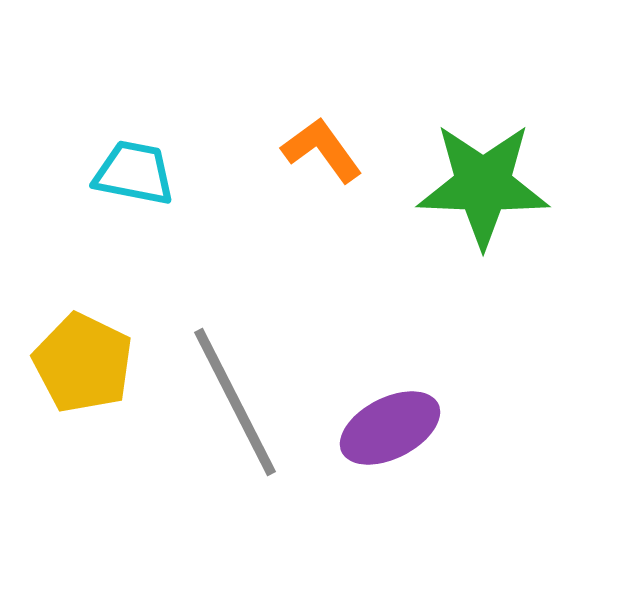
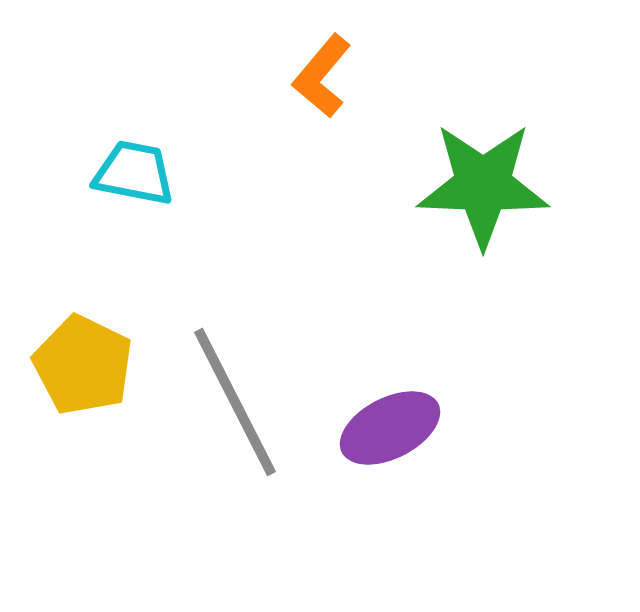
orange L-shape: moved 74 px up; rotated 104 degrees counterclockwise
yellow pentagon: moved 2 px down
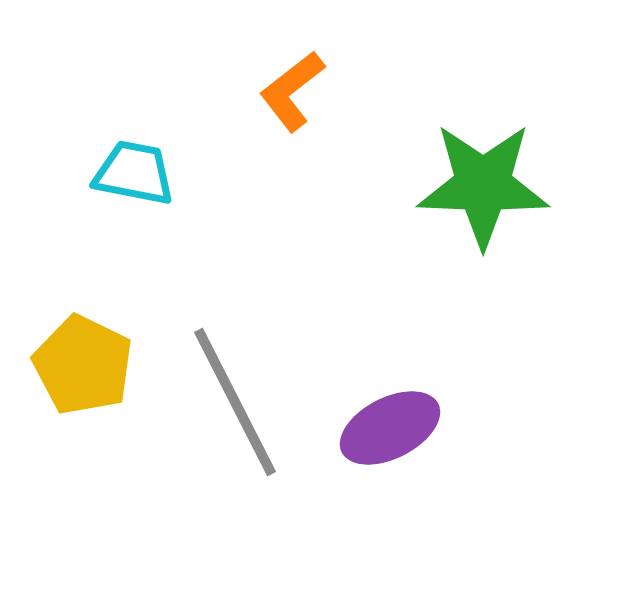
orange L-shape: moved 30 px left, 15 px down; rotated 12 degrees clockwise
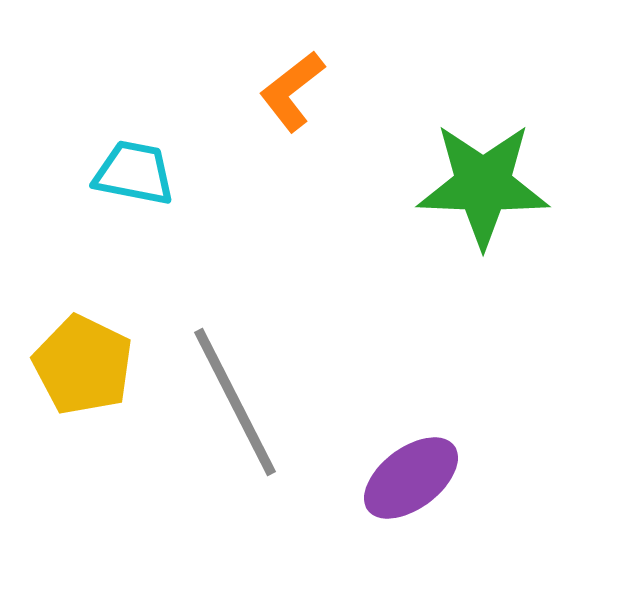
purple ellipse: moved 21 px right, 50 px down; rotated 10 degrees counterclockwise
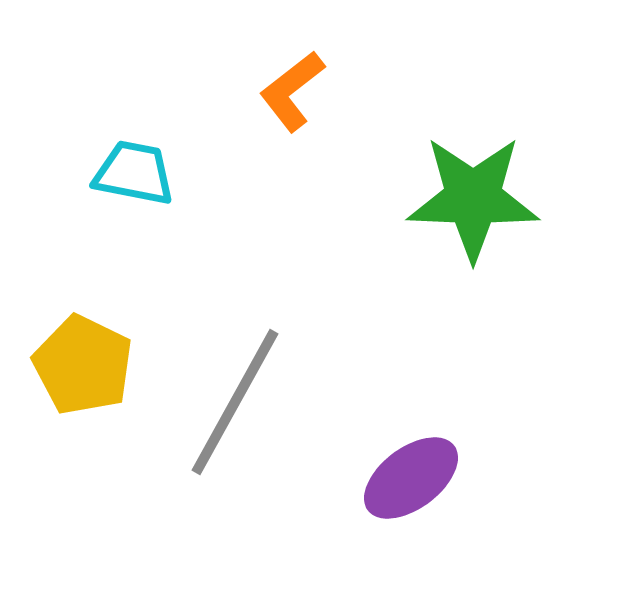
green star: moved 10 px left, 13 px down
gray line: rotated 56 degrees clockwise
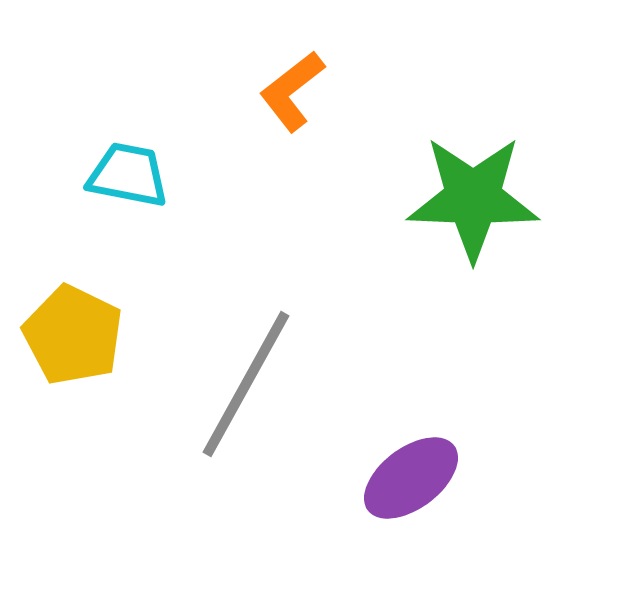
cyan trapezoid: moved 6 px left, 2 px down
yellow pentagon: moved 10 px left, 30 px up
gray line: moved 11 px right, 18 px up
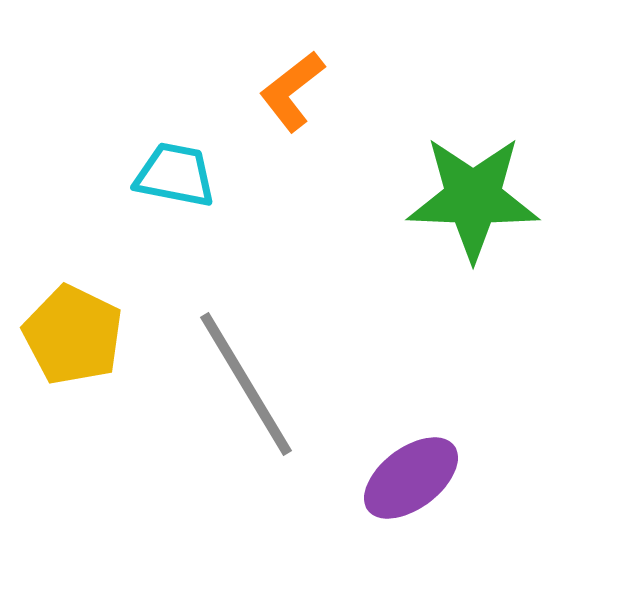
cyan trapezoid: moved 47 px right
gray line: rotated 60 degrees counterclockwise
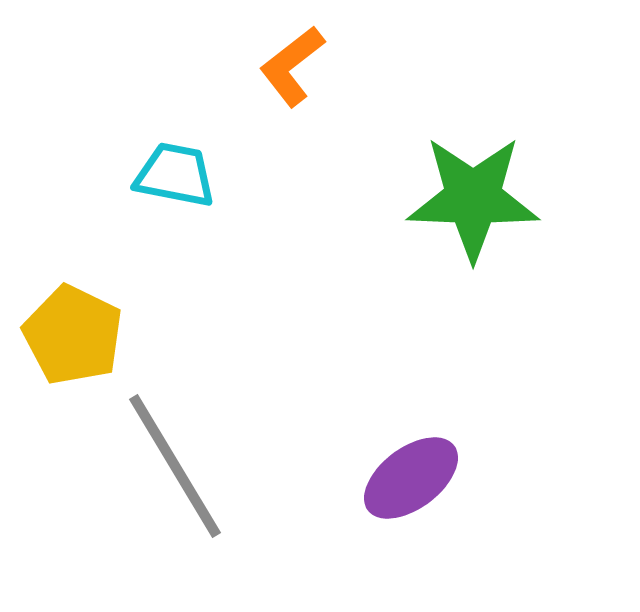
orange L-shape: moved 25 px up
gray line: moved 71 px left, 82 px down
